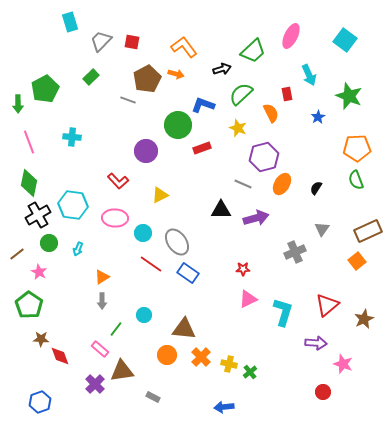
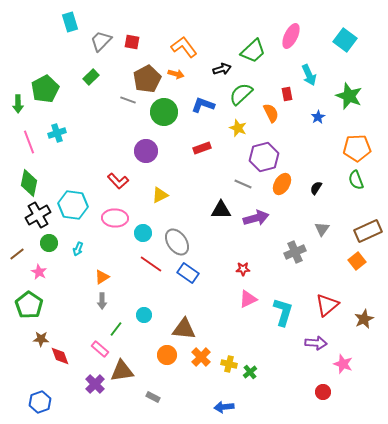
green circle at (178, 125): moved 14 px left, 13 px up
cyan cross at (72, 137): moved 15 px left, 4 px up; rotated 24 degrees counterclockwise
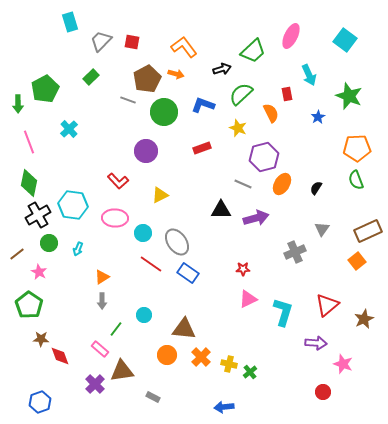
cyan cross at (57, 133): moved 12 px right, 4 px up; rotated 24 degrees counterclockwise
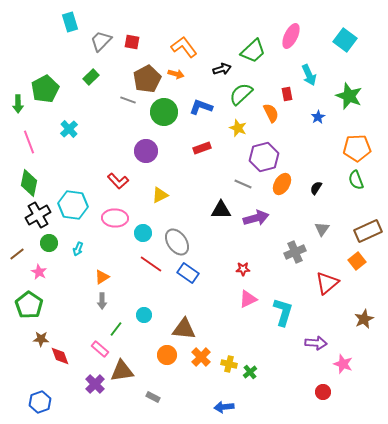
blue L-shape at (203, 105): moved 2 px left, 2 px down
red triangle at (327, 305): moved 22 px up
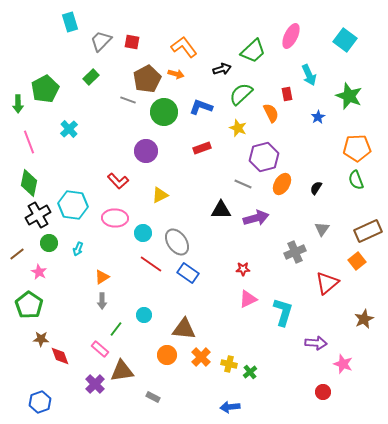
blue arrow at (224, 407): moved 6 px right
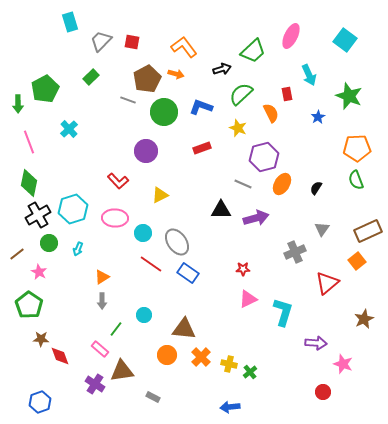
cyan hexagon at (73, 205): moved 4 px down; rotated 24 degrees counterclockwise
purple cross at (95, 384): rotated 12 degrees counterclockwise
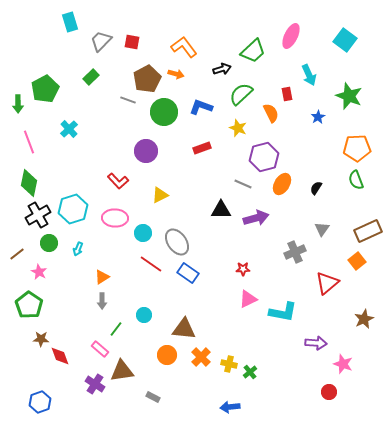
cyan L-shape at (283, 312): rotated 84 degrees clockwise
red circle at (323, 392): moved 6 px right
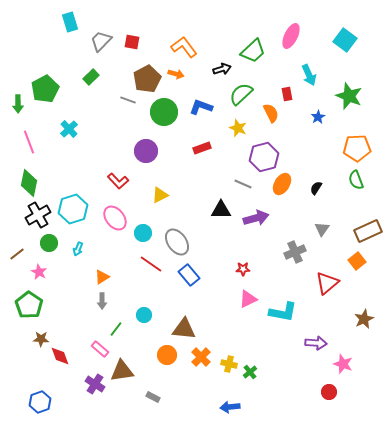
pink ellipse at (115, 218): rotated 50 degrees clockwise
blue rectangle at (188, 273): moved 1 px right, 2 px down; rotated 15 degrees clockwise
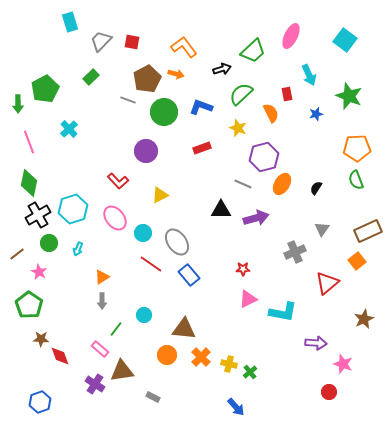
blue star at (318, 117): moved 2 px left, 3 px up; rotated 16 degrees clockwise
blue arrow at (230, 407): moved 6 px right; rotated 126 degrees counterclockwise
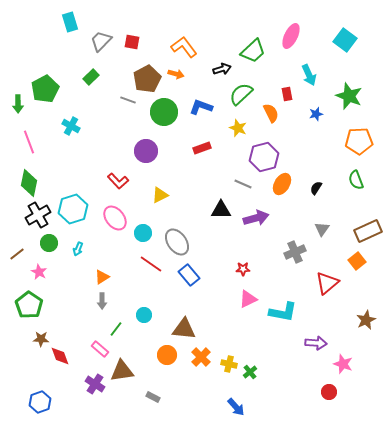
cyan cross at (69, 129): moved 2 px right, 3 px up; rotated 18 degrees counterclockwise
orange pentagon at (357, 148): moved 2 px right, 7 px up
brown star at (364, 319): moved 2 px right, 1 px down
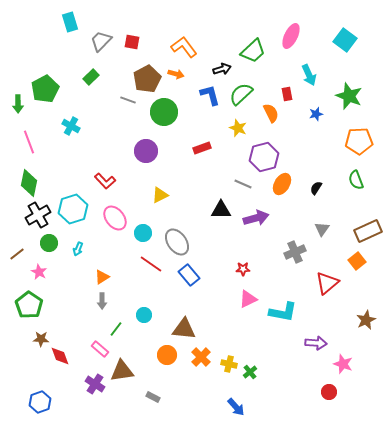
blue L-shape at (201, 107): moved 9 px right, 12 px up; rotated 55 degrees clockwise
red L-shape at (118, 181): moved 13 px left
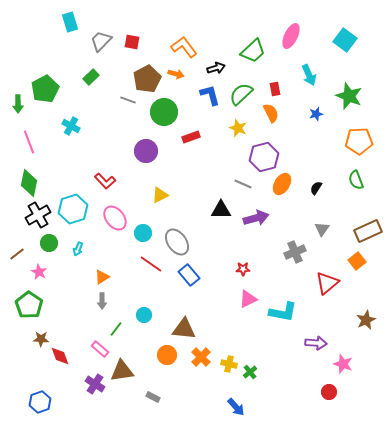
black arrow at (222, 69): moved 6 px left, 1 px up
red rectangle at (287, 94): moved 12 px left, 5 px up
red rectangle at (202, 148): moved 11 px left, 11 px up
